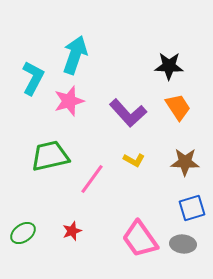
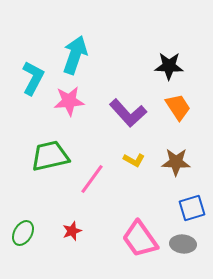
pink star: rotated 12 degrees clockwise
brown star: moved 9 px left
green ellipse: rotated 25 degrees counterclockwise
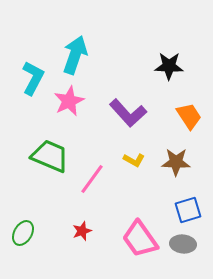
pink star: rotated 20 degrees counterclockwise
orange trapezoid: moved 11 px right, 9 px down
green trapezoid: rotated 36 degrees clockwise
blue square: moved 4 px left, 2 px down
red star: moved 10 px right
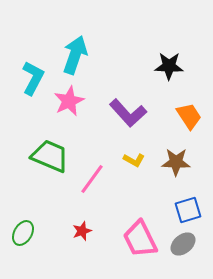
pink trapezoid: rotated 9 degrees clockwise
gray ellipse: rotated 45 degrees counterclockwise
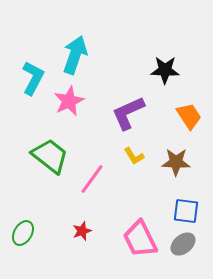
black star: moved 4 px left, 4 px down
purple L-shape: rotated 108 degrees clockwise
green trapezoid: rotated 15 degrees clockwise
yellow L-shape: moved 4 px up; rotated 30 degrees clockwise
blue square: moved 2 px left, 1 px down; rotated 24 degrees clockwise
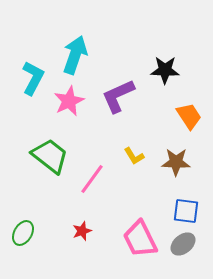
purple L-shape: moved 10 px left, 17 px up
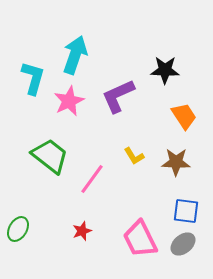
cyan L-shape: rotated 12 degrees counterclockwise
orange trapezoid: moved 5 px left
green ellipse: moved 5 px left, 4 px up
